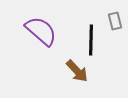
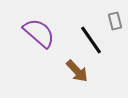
purple semicircle: moved 2 px left, 2 px down
black line: rotated 36 degrees counterclockwise
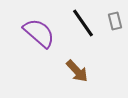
black line: moved 8 px left, 17 px up
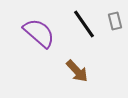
black line: moved 1 px right, 1 px down
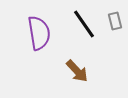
purple semicircle: rotated 40 degrees clockwise
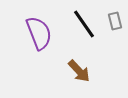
purple semicircle: rotated 12 degrees counterclockwise
brown arrow: moved 2 px right
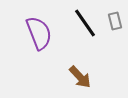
black line: moved 1 px right, 1 px up
brown arrow: moved 1 px right, 6 px down
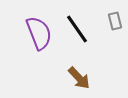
black line: moved 8 px left, 6 px down
brown arrow: moved 1 px left, 1 px down
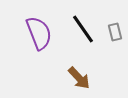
gray rectangle: moved 11 px down
black line: moved 6 px right
